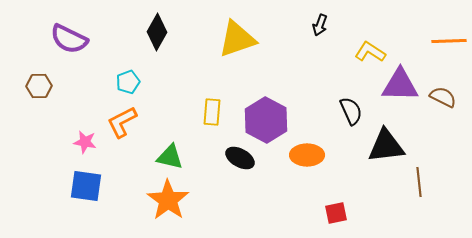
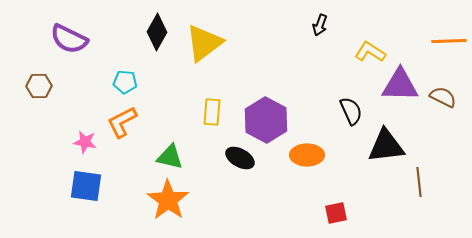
yellow triangle: moved 33 px left, 4 px down; rotated 18 degrees counterclockwise
cyan pentagon: moved 3 px left; rotated 25 degrees clockwise
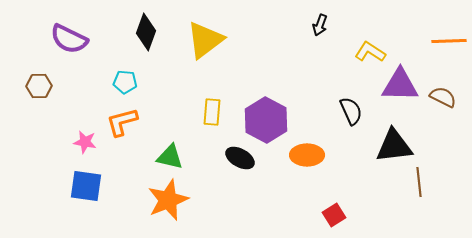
black diamond: moved 11 px left; rotated 9 degrees counterclockwise
yellow triangle: moved 1 px right, 3 px up
orange L-shape: rotated 12 degrees clockwise
black triangle: moved 8 px right
orange star: rotated 15 degrees clockwise
red square: moved 2 px left, 2 px down; rotated 20 degrees counterclockwise
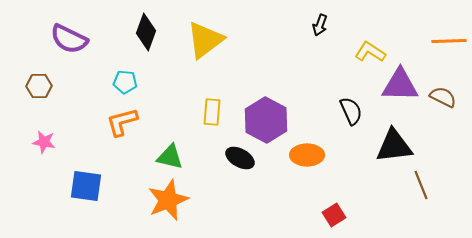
pink star: moved 41 px left
brown line: moved 2 px right, 3 px down; rotated 16 degrees counterclockwise
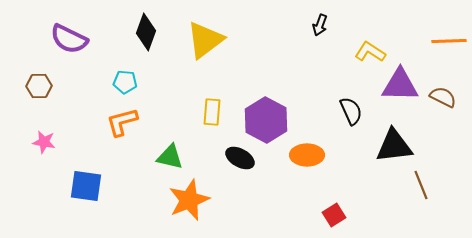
orange star: moved 21 px right
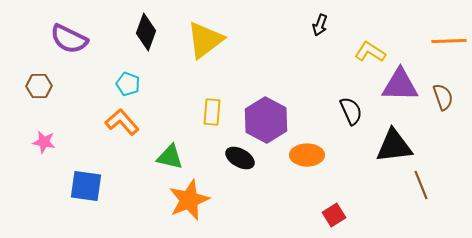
cyan pentagon: moved 3 px right, 2 px down; rotated 15 degrees clockwise
brown semicircle: rotated 44 degrees clockwise
orange L-shape: rotated 64 degrees clockwise
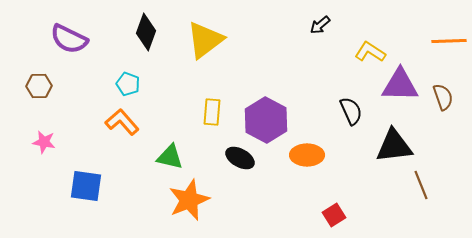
black arrow: rotated 30 degrees clockwise
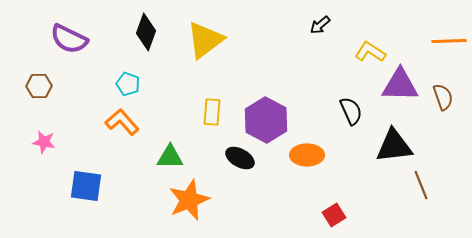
green triangle: rotated 12 degrees counterclockwise
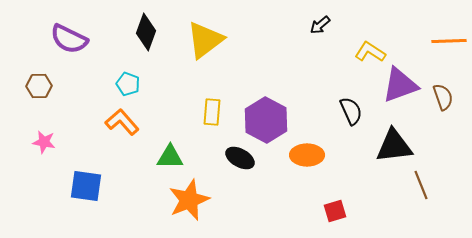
purple triangle: rotated 21 degrees counterclockwise
red square: moved 1 px right, 4 px up; rotated 15 degrees clockwise
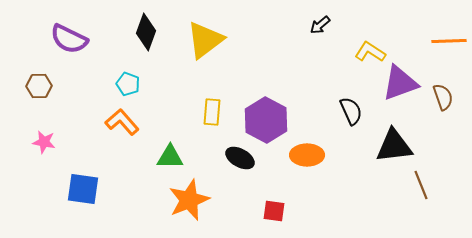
purple triangle: moved 2 px up
blue square: moved 3 px left, 3 px down
red square: moved 61 px left; rotated 25 degrees clockwise
